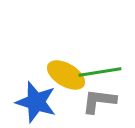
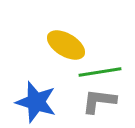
yellow ellipse: moved 30 px up
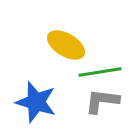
gray L-shape: moved 3 px right
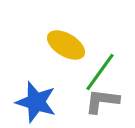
green line: rotated 45 degrees counterclockwise
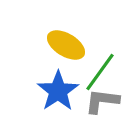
blue star: moved 22 px right, 11 px up; rotated 21 degrees clockwise
